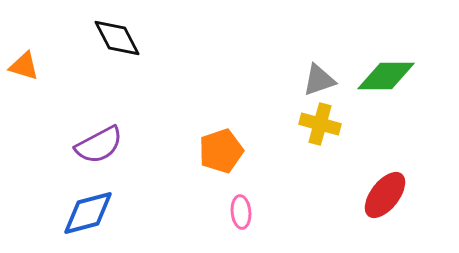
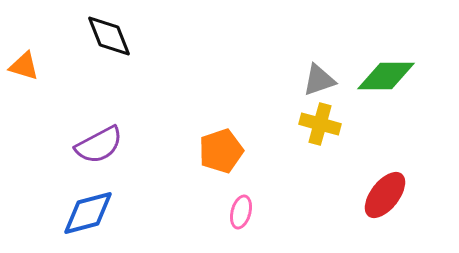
black diamond: moved 8 px left, 2 px up; rotated 6 degrees clockwise
pink ellipse: rotated 20 degrees clockwise
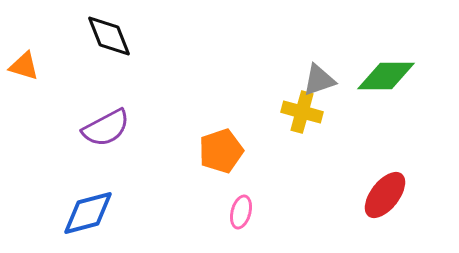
yellow cross: moved 18 px left, 12 px up
purple semicircle: moved 7 px right, 17 px up
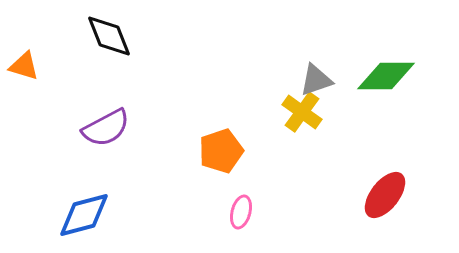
gray triangle: moved 3 px left
yellow cross: rotated 21 degrees clockwise
blue diamond: moved 4 px left, 2 px down
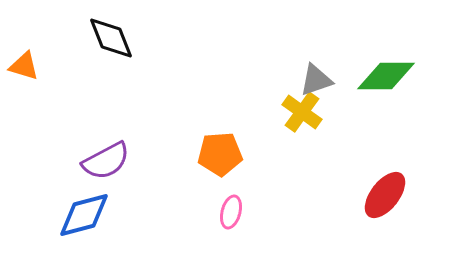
black diamond: moved 2 px right, 2 px down
purple semicircle: moved 33 px down
orange pentagon: moved 1 px left, 3 px down; rotated 15 degrees clockwise
pink ellipse: moved 10 px left
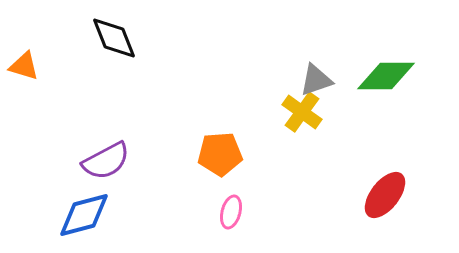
black diamond: moved 3 px right
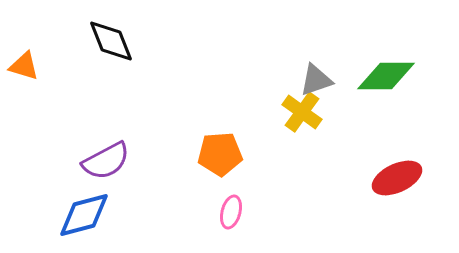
black diamond: moved 3 px left, 3 px down
red ellipse: moved 12 px right, 17 px up; rotated 27 degrees clockwise
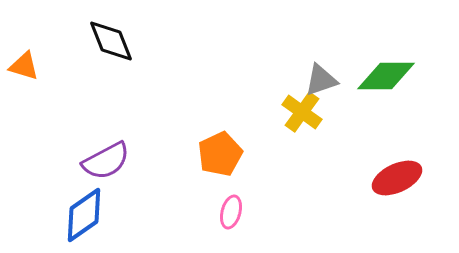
gray triangle: moved 5 px right
orange pentagon: rotated 21 degrees counterclockwise
blue diamond: rotated 20 degrees counterclockwise
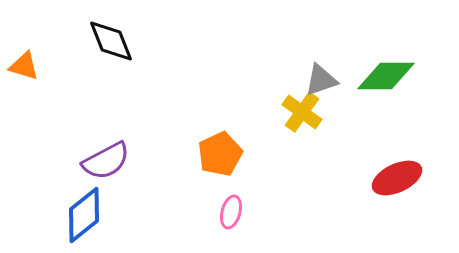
blue diamond: rotated 4 degrees counterclockwise
